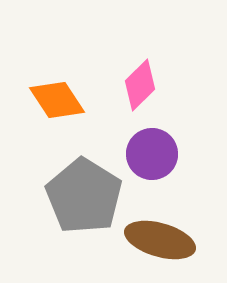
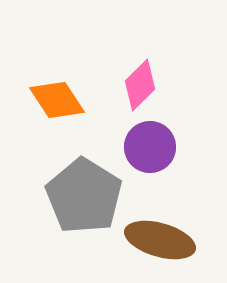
purple circle: moved 2 px left, 7 px up
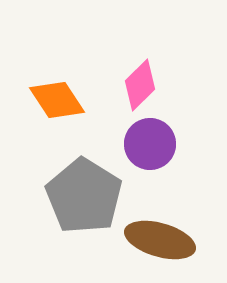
purple circle: moved 3 px up
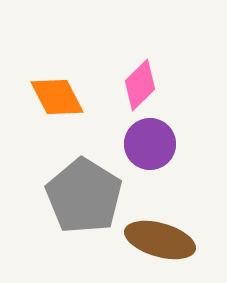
orange diamond: moved 3 px up; rotated 6 degrees clockwise
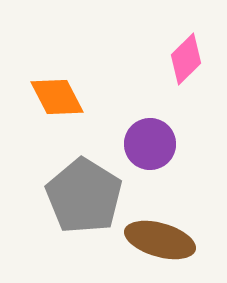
pink diamond: moved 46 px right, 26 px up
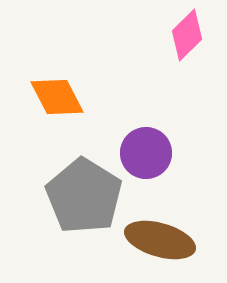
pink diamond: moved 1 px right, 24 px up
purple circle: moved 4 px left, 9 px down
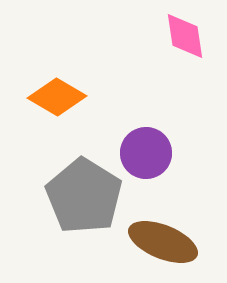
pink diamond: moved 2 px left, 1 px down; rotated 54 degrees counterclockwise
orange diamond: rotated 32 degrees counterclockwise
brown ellipse: moved 3 px right, 2 px down; rotated 6 degrees clockwise
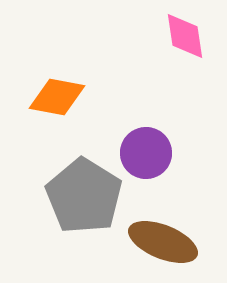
orange diamond: rotated 20 degrees counterclockwise
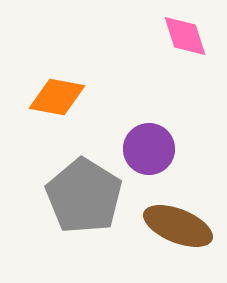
pink diamond: rotated 9 degrees counterclockwise
purple circle: moved 3 px right, 4 px up
brown ellipse: moved 15 px right, 16 px up
